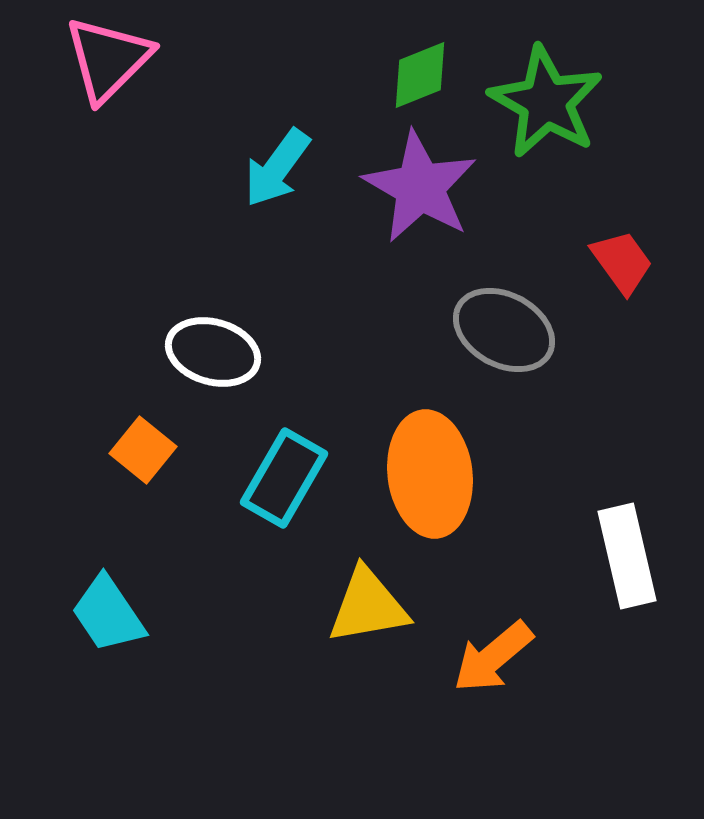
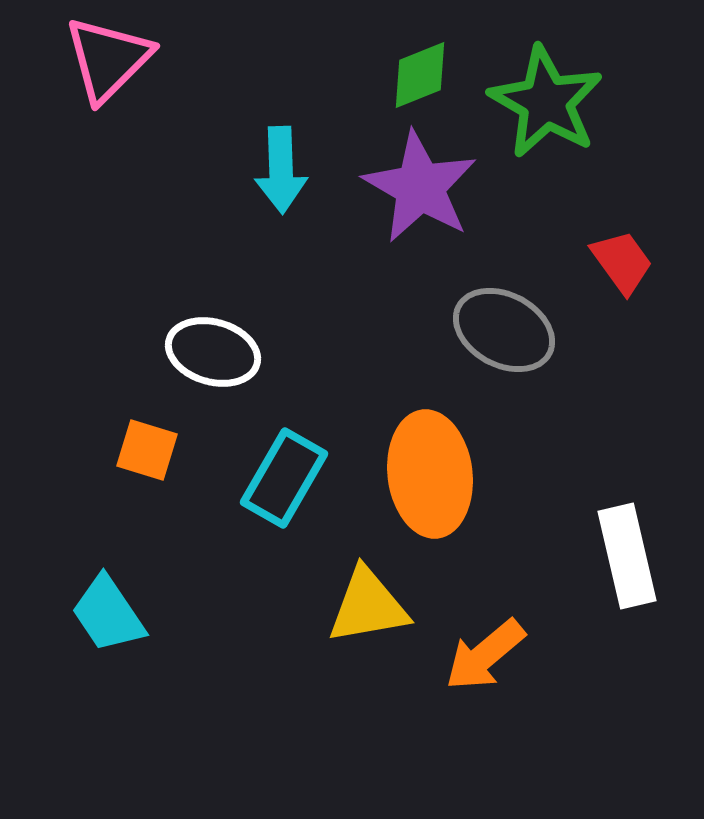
cyan arrow: moved 4 px right, 2 px down; rotated 38 degrees counterclockwise
orange square: moved 4 px right; rotated 22 degrees counterclockwise
orange arrow: moved 8 px left, 2 px up
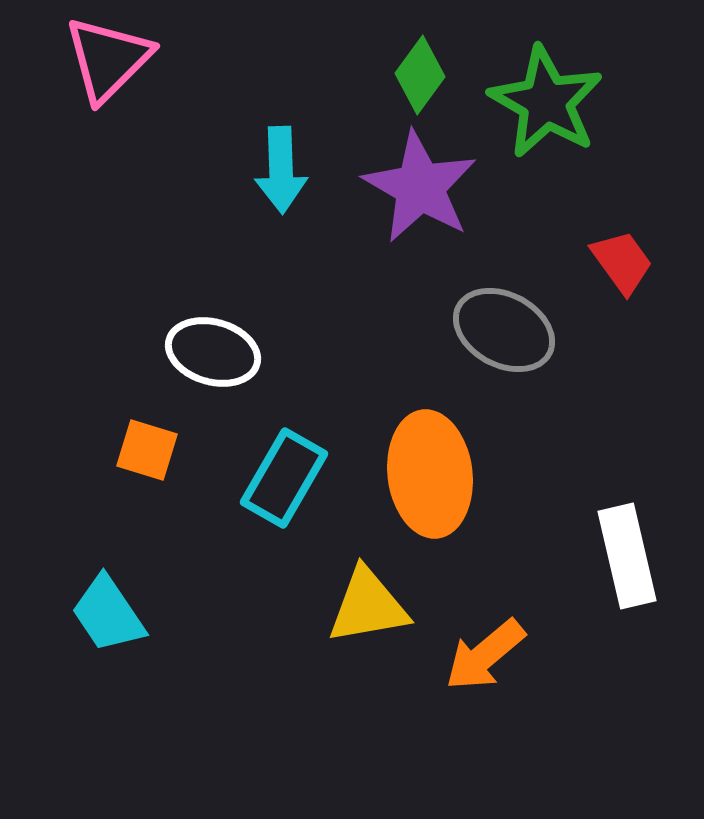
green diamond: rotated 32 degrees counterclockwise
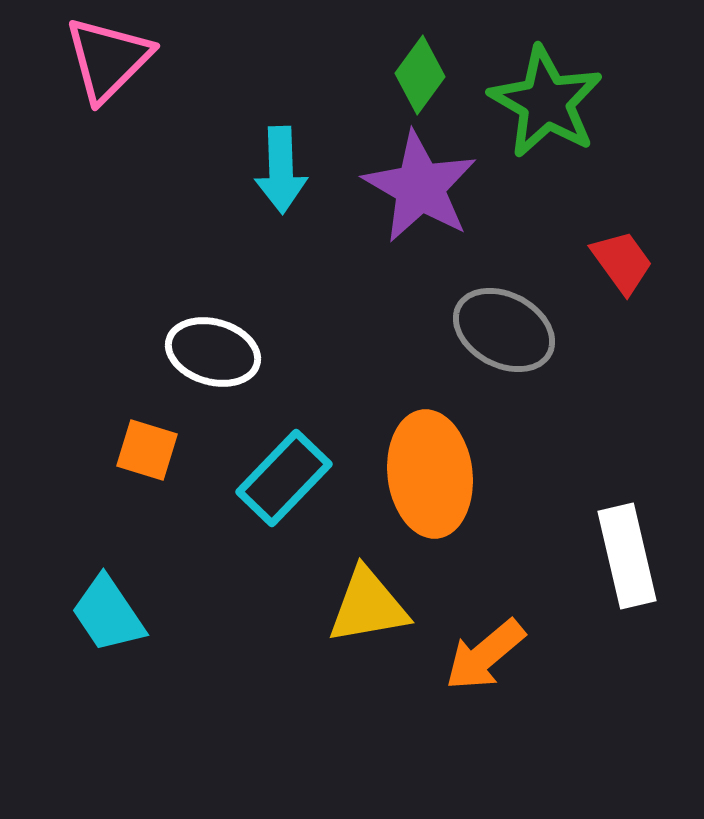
cyan rectangle: rotated 14 degrees clockwise
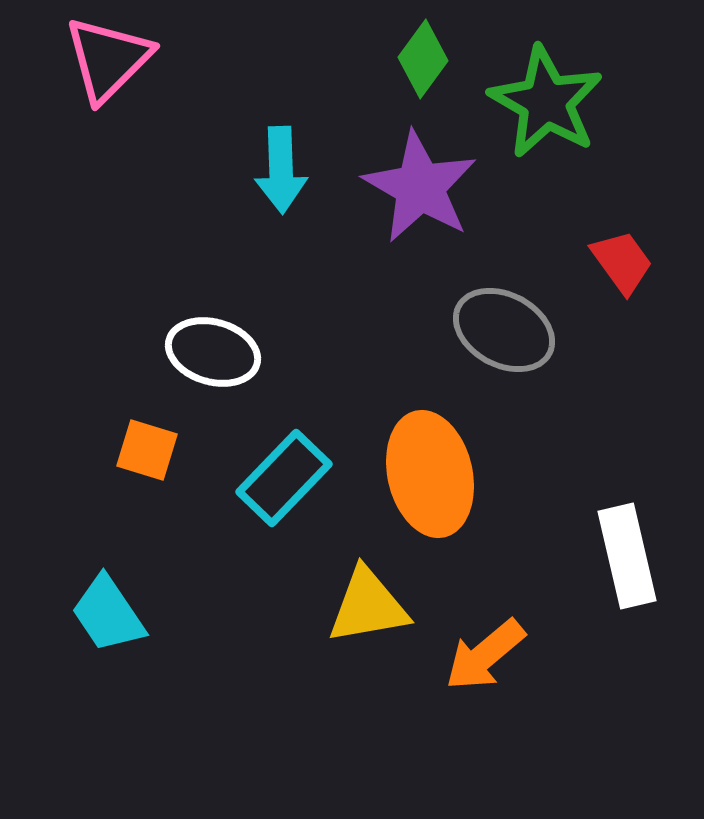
green diamond: moved 3 px right, 16 px up
orange ellipse: rotated 6 degrees counterclockwise
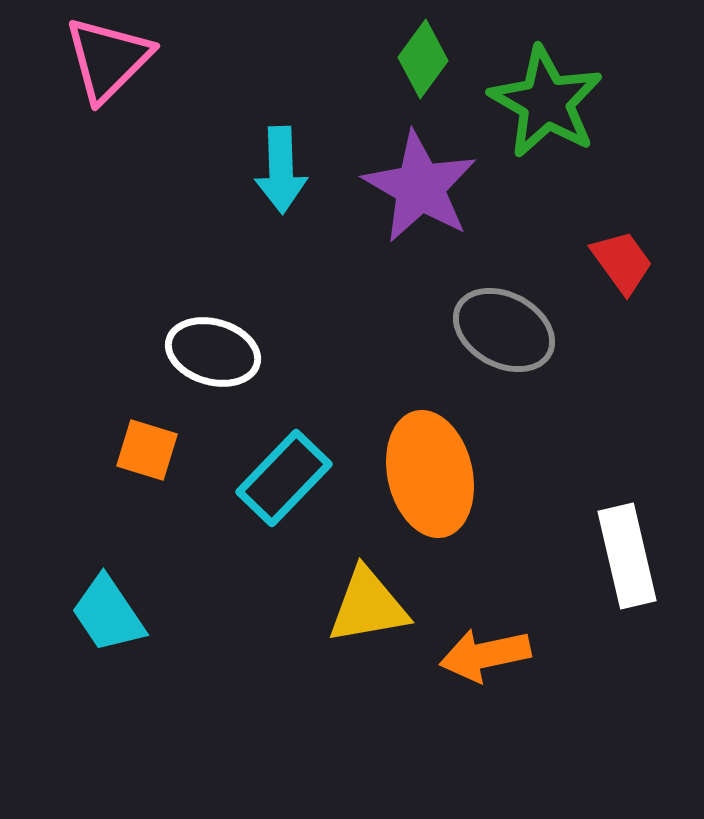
orange arrow: rotated 28 degrees clockwise
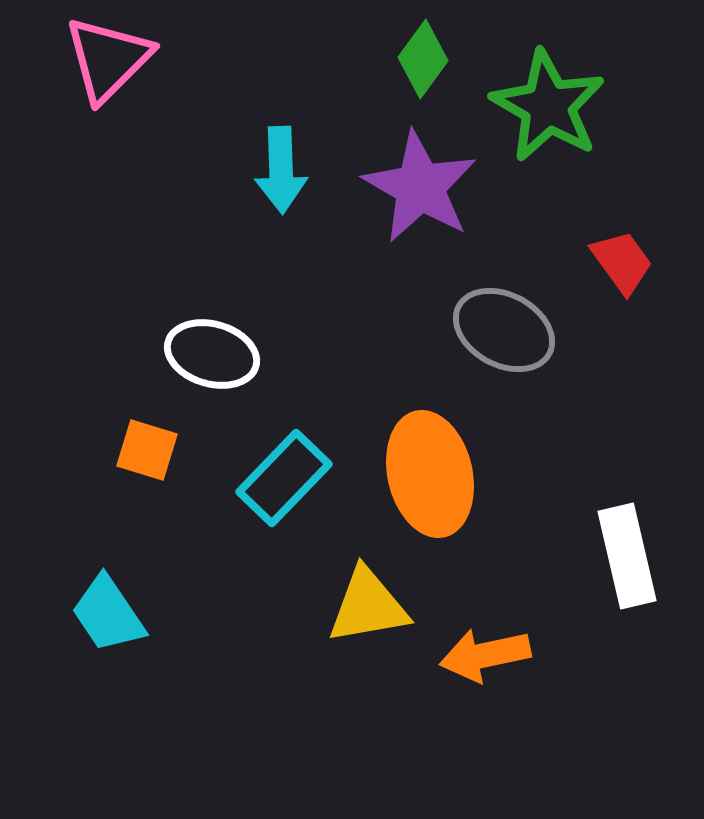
green star: moved 2 px right, 4 px down
white ellipse: moved 1 px left, 2 px down
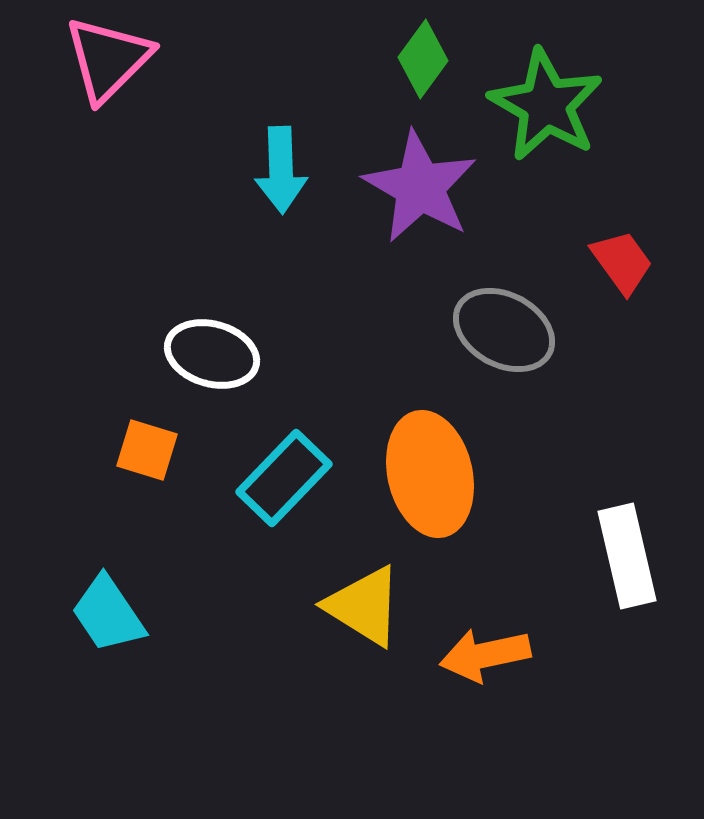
green star: moved 2 px left, 1 px up
yellow triangle: moved 4 px left; rotated 42 degrees clockwise
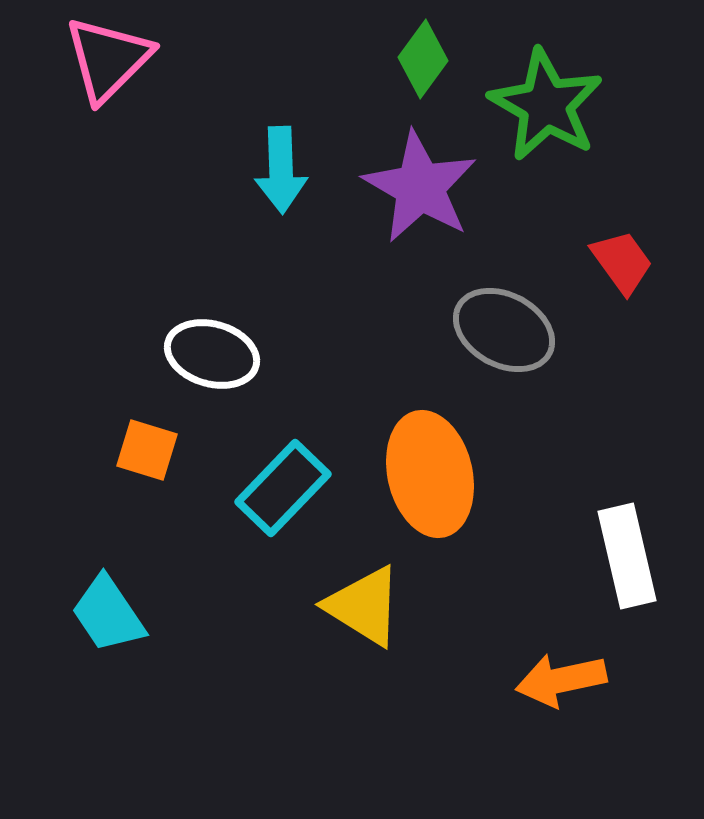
cyan rectangle: moved 1 px left, 10 px down
orange arrow: moved 76 px right, 25 px down
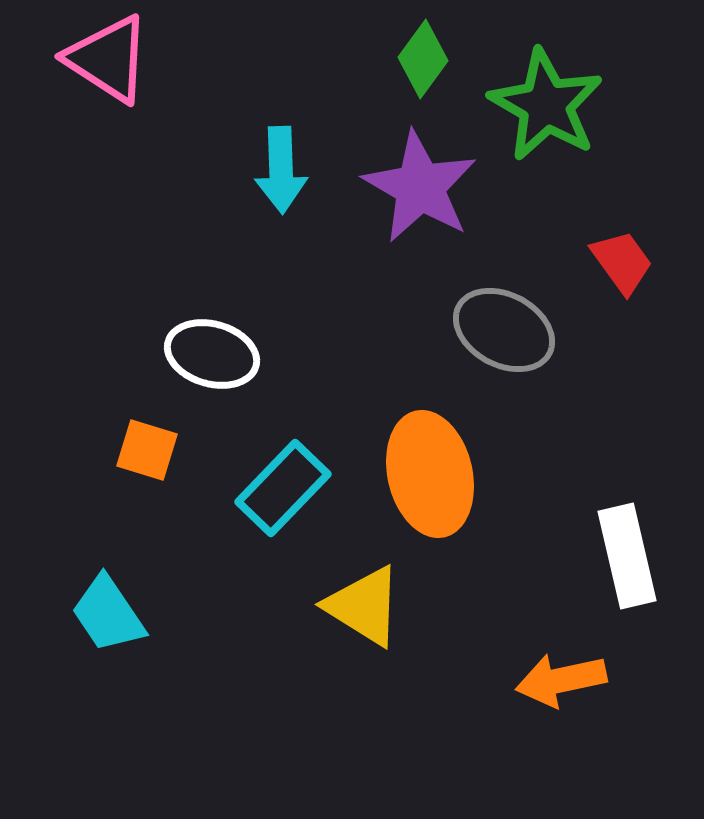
pink triangle: rotated 42 degrees counterclockwise
